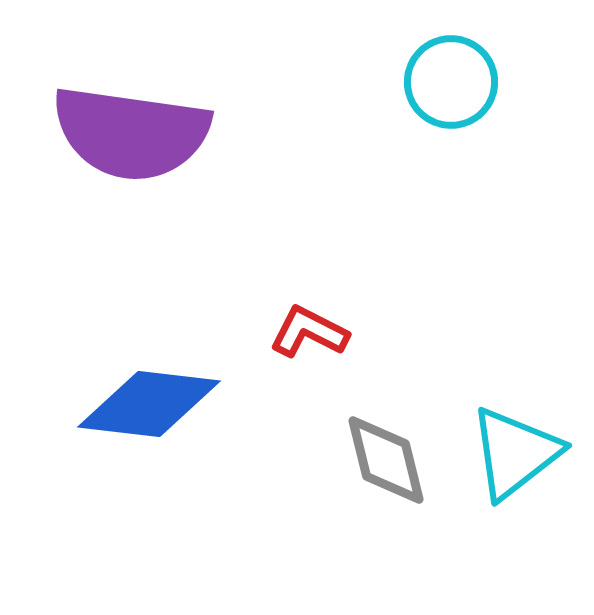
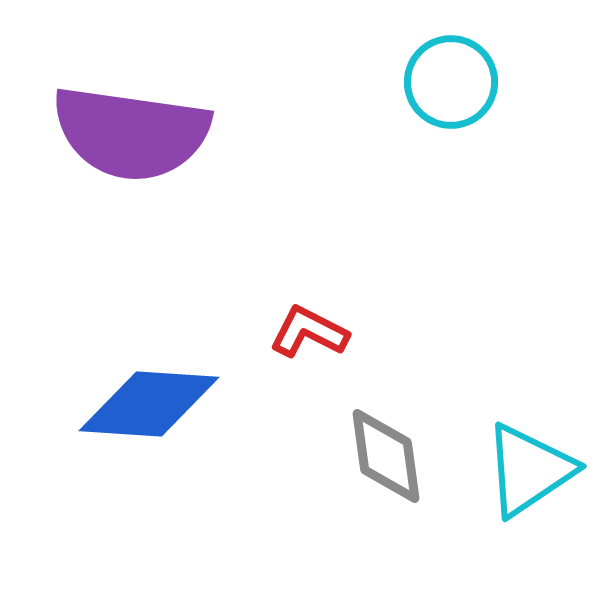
blue diamond: rotated 3 degrees counterclockwise
cyan triangle: moved 14 px right, 17 px down; rotated 4 degrees clockwise
gray diamond: moved 4 px up; rotated 6 degrees clockwise
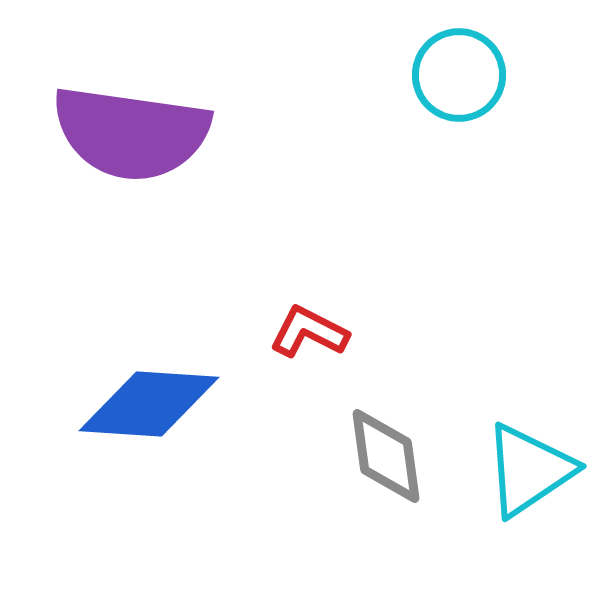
cyan circle: moved 8 px right, 7 px up
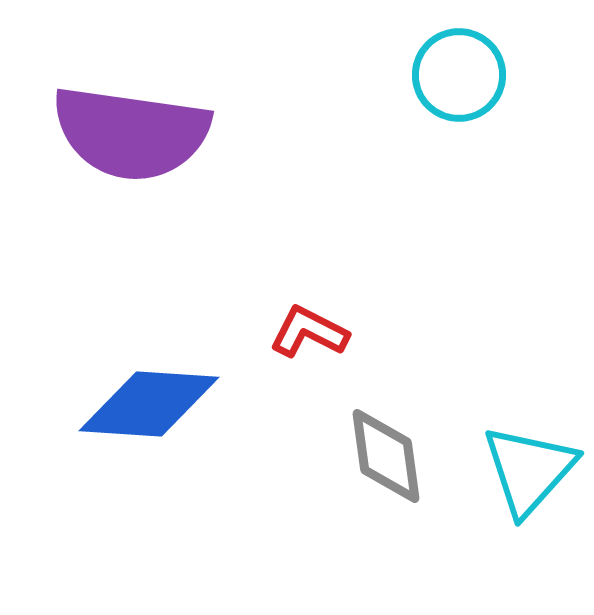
cyan triangle: rotated 14 degrees counterclockwise
